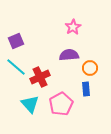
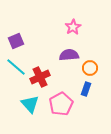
blue rectangle: rotated 24 degrees clockwise
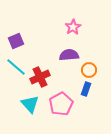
orange circle: moved 1 px left, 2 px down
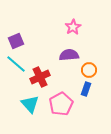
cyan line: moved 3 px up
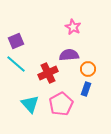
pink star: rotated 14 degrees counterclockwise
orange circle: moved 1 px left, 1 px up
red cross: moved 8 px right, 4 px up
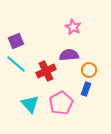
orange circle: moved 1 px right, 1 px down
red cross: moved 2 px left, 2 px up
pink pentagon: moved 1 px up
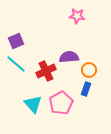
pink star: moved 4 px right, 11 px up; rotated 21 degrees counterclockwise
purple semicircle: moved 2 px down
cyan triangle: moved 3 px right
